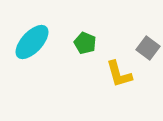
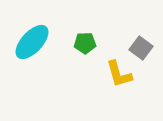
green pentagon: rotated 25 degrees counterclockwise
gray square: moved 7 px left
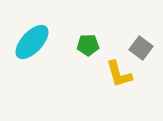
green pentagon: moved 3 px right, 2 px down
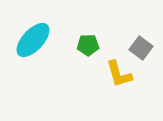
cyan ellipse: moved 1 px right, 2 px up
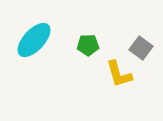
cyan ellipse: moved 1 px right
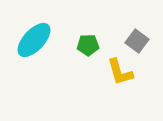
gray square: moved 4 px left, 7 px up
yellow L-shape: moved 1 px right, 2 px up
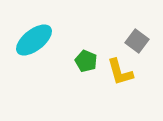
cyan ellipse: rotated 9 degrees clockwise
green pentagon: moved 2 px left, 16 px down; rotated 25 degrees clockwise
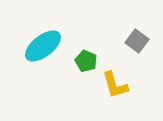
cyan ellipse: moved 9 px right, 6 px down
yellow L-shape: moved 5 px left, 13 px down
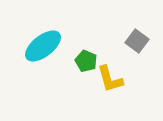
yellow L-shape: moved 5 px left, 6 px up
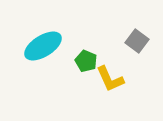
cyan ellipse: rotated 6 degrees clockwise
yellow L-shape: rotated 8 degrees counterclockwise
